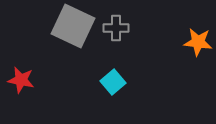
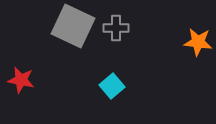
cyan square: moved 1 px left, 4 px down
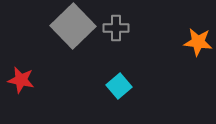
gray square: rotated 21 degrees clockwise
cyan square: moved 7 px right
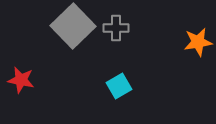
orange star: rotated 16 degrees counterclockwise
cyan square: rotated 10 degrees clockwise
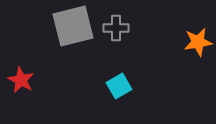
gray square: rotated 30 degrees clockwise
red star: rotated 16 degrees clockwise
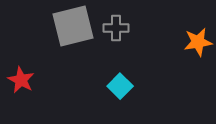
cyan square: moved 1 px right; rotated 15 degrees counterclockwise
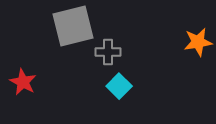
gray cross: moved 8 px left, 24 px down
red star: moved 2 px right, 2 px down
cyan square: moved 1 px left
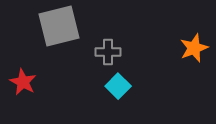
gray square: moved 14 px left
orange star: moved 4 px left, 6 px down; rotated 12 degrees counterclockwise
cyan square: moved 1 px left
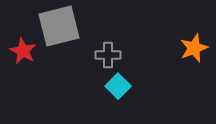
gray cross: moved 3 px down
red star: moved 31 px up
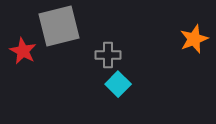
orange star: moved 9 px up
cyan square: moved 2 px up
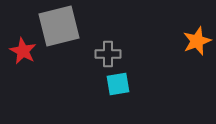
orange star: moved 3 px right, 2 px down
gray cross: moved 1 px up
cyan square: rotated 35 degrees clockwise
